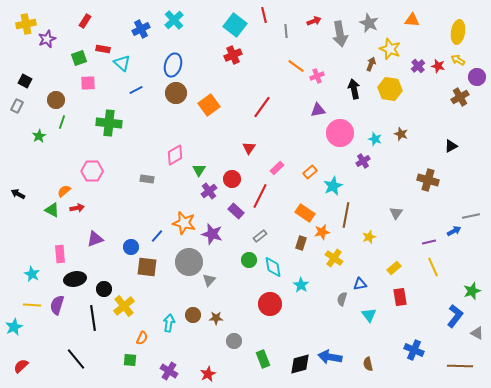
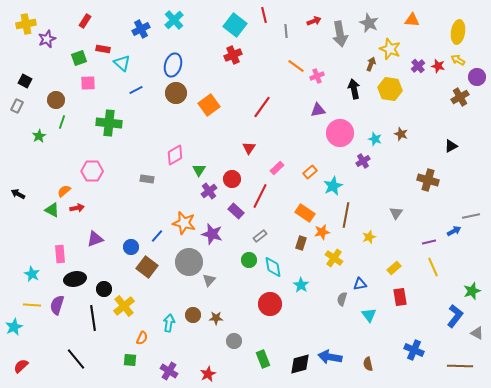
brown square at (147, 267): rotated 30 degrees clockwise
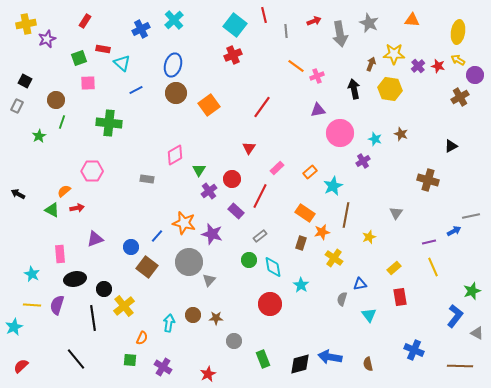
yellow star at (390, 49): moved 4 px right, 5 px down; rotated 20 degrees counterclockwise
purple circle at (477, 77): moved 2 px left, 2 px up
purple cross at (169, 371): moved 6 px left, 4 px up
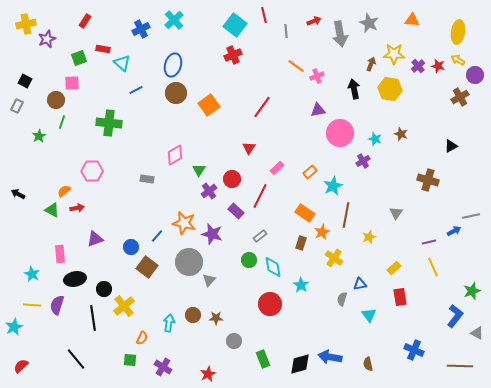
pink square at (88, 83): moved 16 px left
orange star at (322, 232): rotated 14 degrees counterclockwise
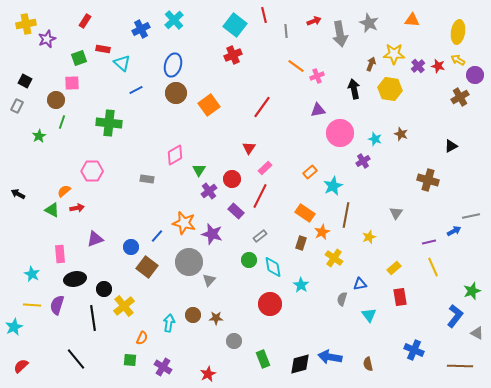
pink rectangle at (277, 168): moved 12 px left
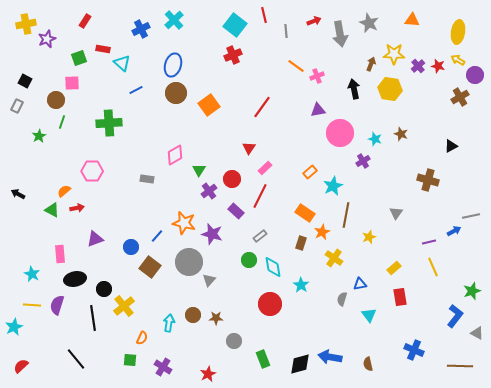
green cross at (109, 123): rotated 10 degrees counterclockwise
brown square at (147, 267): moved 3 px right
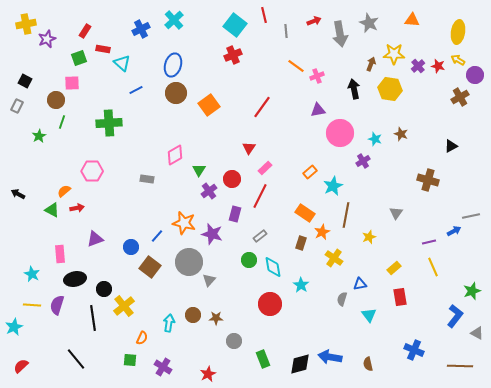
red rectangle at (85, 21): moved 10 px down
purple rectangle at (236, 211): moved 1 px left, 3 px down; rotated 63 degrees clockwise
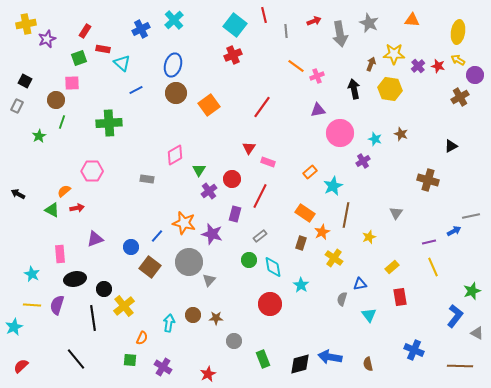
pink rectangle at (265, 168): moved 3 px right, 6 px up; rotated 64 degrees clockwise
yellow rectangle at (394, 268): moved 2 px left, 1 px up
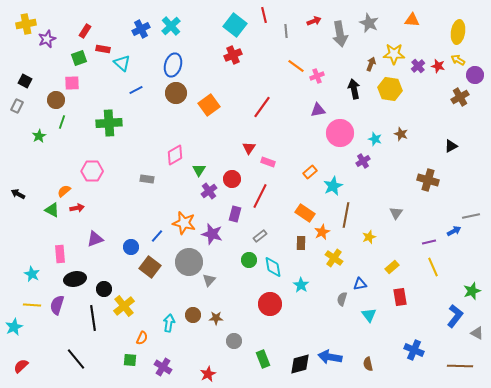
cyan cross at (174, 20): moved 3 px left, 6 px down
brown rectangle at (301, 243): rotated 16 degrees counterclockwise
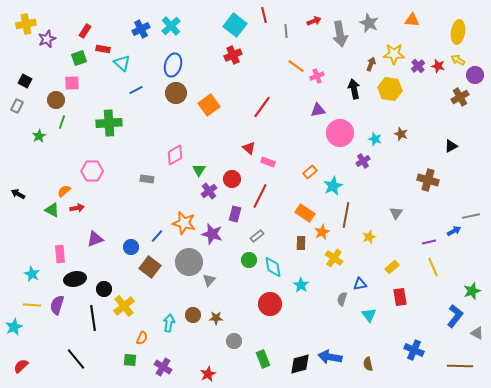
red triangle at (249, 148): rotated 24 degrees counterclockwise
gray rectangle at (260, 236): moved 3 px left
